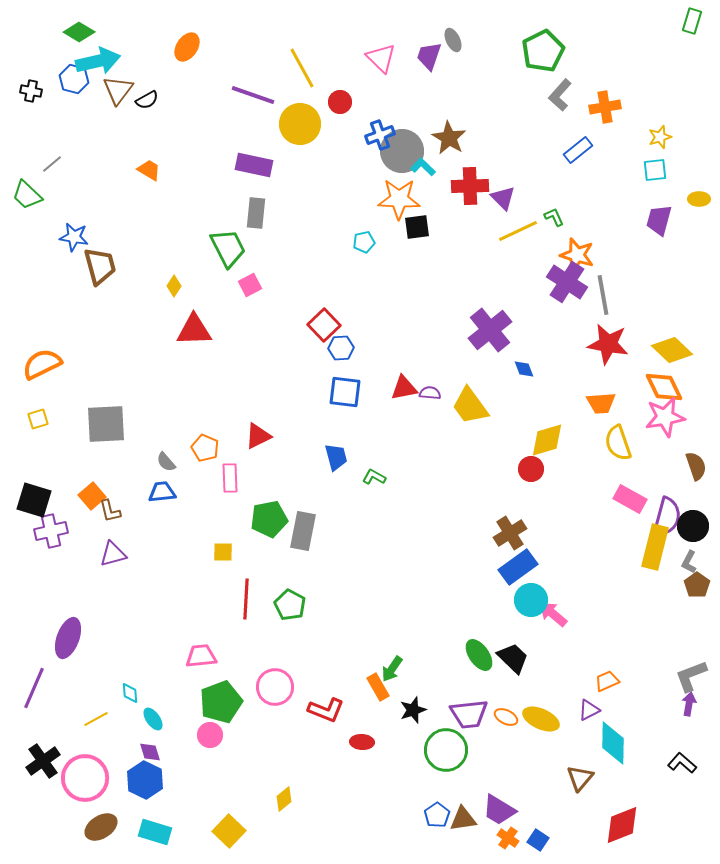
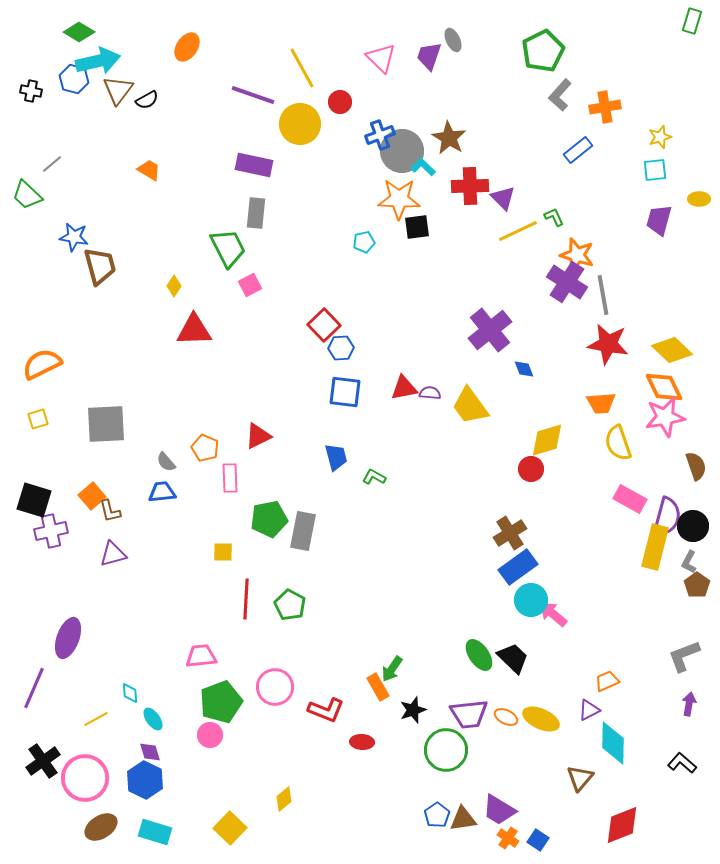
gray L-shape at (691, 676): moved 7 px left, 20 px up
yellow square at (229, 831): moved 1 px right, 3 px up
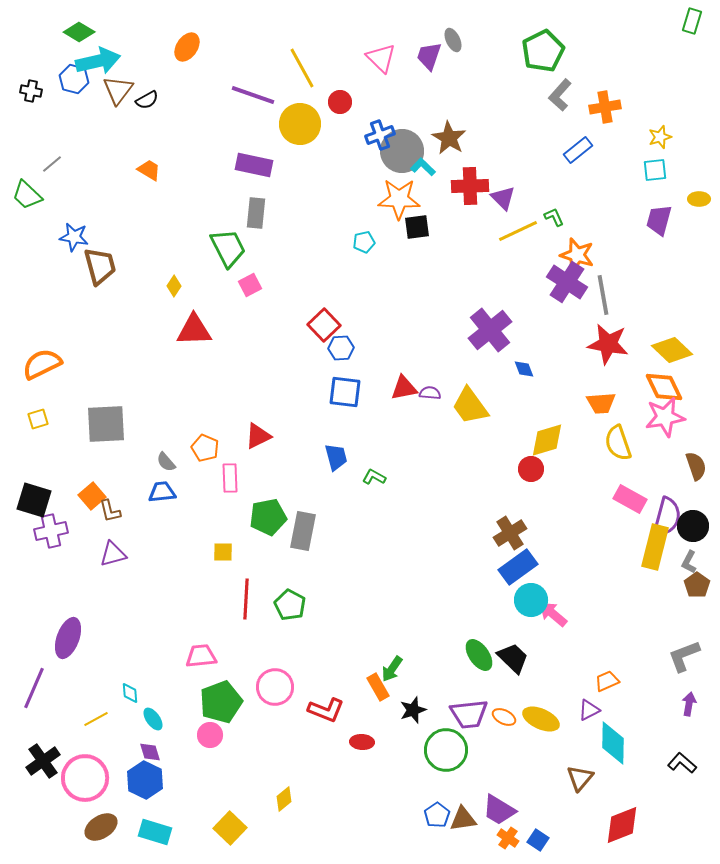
green pentagon at (269, 519): moved 1 px left, 2 px up
orange ellipse at (506, 717): moved 2 px left
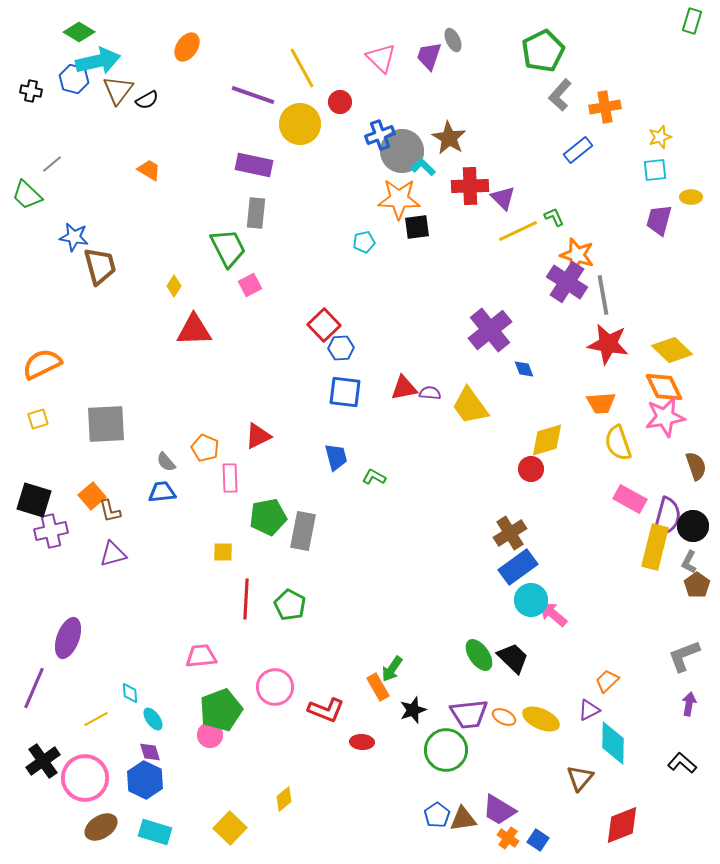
yellow ellipse at (699, 199): moved 8 px left, 2 px up
orange trapezoid at (607, 681): rotated 20 degrees counterclockwise
green pentagon at (221, 702): moved 8 px down
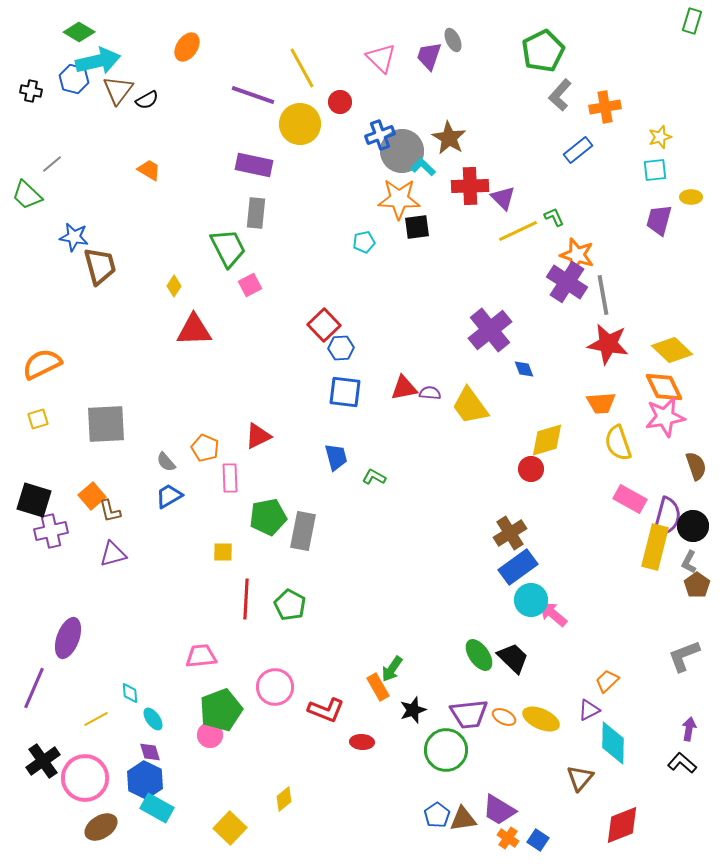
blue trapezoid at (162, 492): moved 7 px right, 4 px down; rotated 24 degrees counterclockwise
purple arrow at (689, 704): moved 25 px down
cyan rectangle at (155, 832): moved 2 px right, 24 px up; rotated 12 degrees clockwise
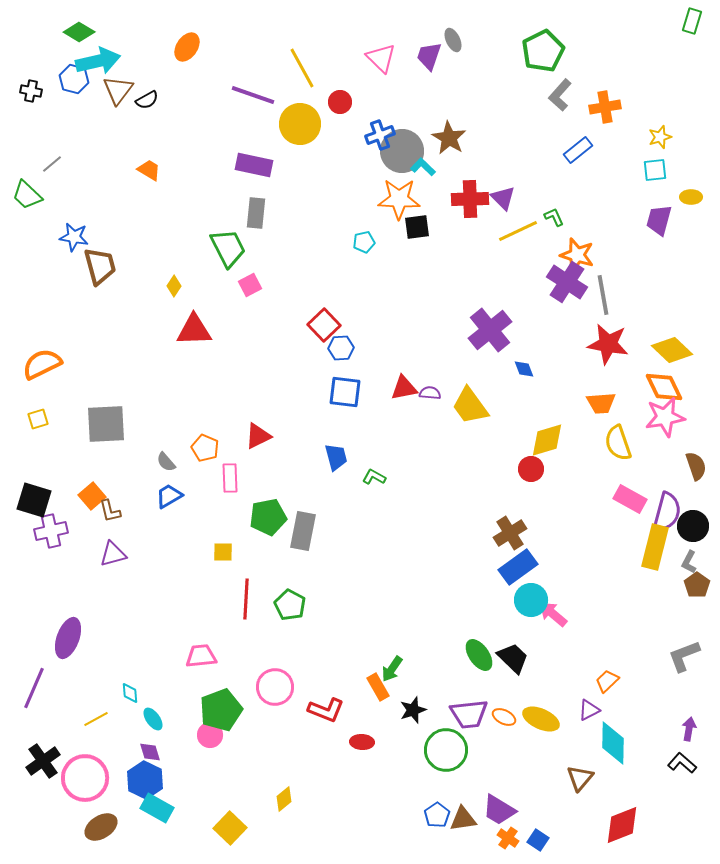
red cross at (470, 186): moved 13 px down
purple semicircle at (667, 517): moved 5 px up
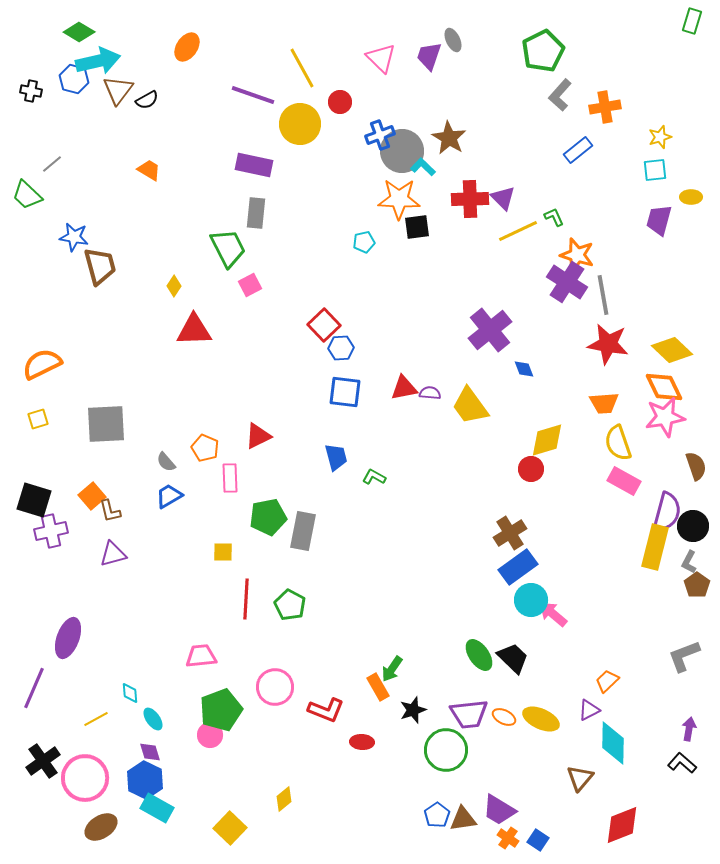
orange trapezoid at (601, 403): moved 3 px right
pink rectangle at (630, 499): moved 6 px left, 18 px up
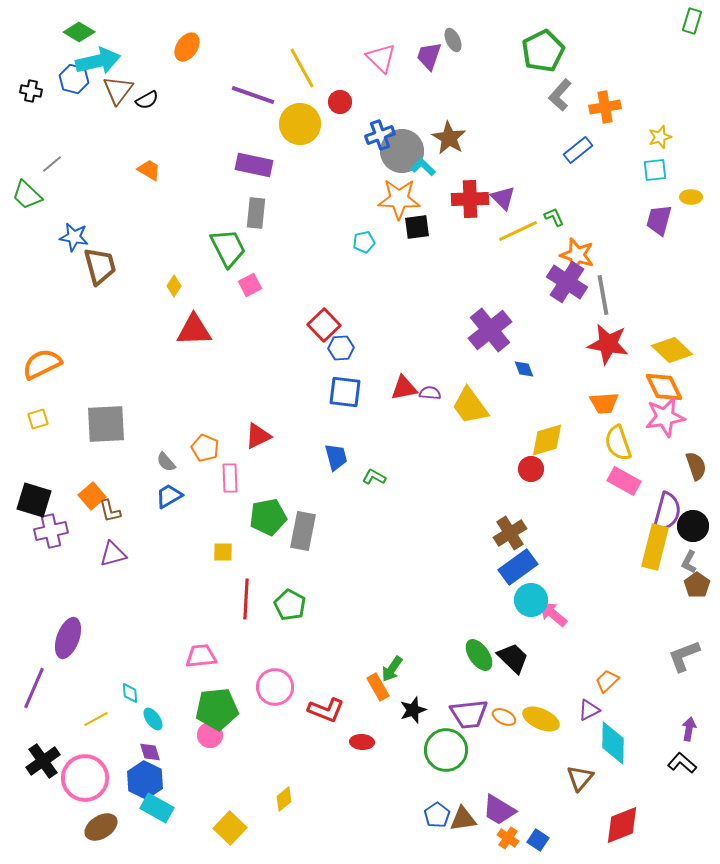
green pentagon at (221, 710): moved 4 px left, 1 px up; rotated 15 degrees clockwise
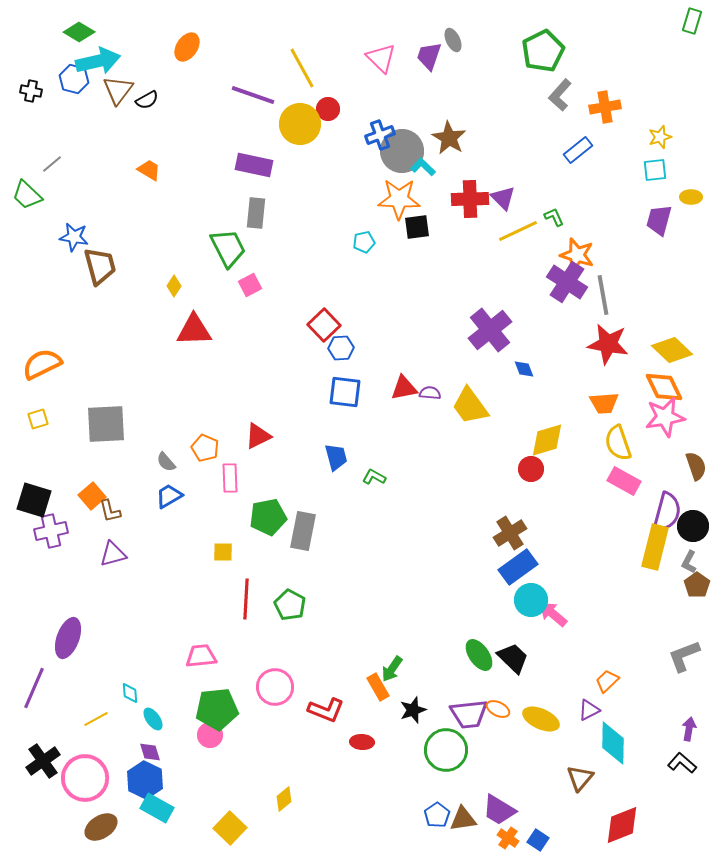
red circle at (340, 102): moved 12 px left, 7 px down
orange ellipse at (504, 717): moved 6 px left, 8 px up
